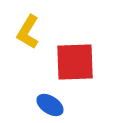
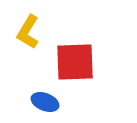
blue ellipse: moved 5 px left, 3 px up; rotated 12 degrees counterclockwise
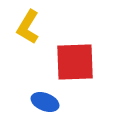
yellow L-shape: moved 5 px up
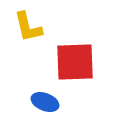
yellow L-shape: rotated 44 degrees counterclockwise
